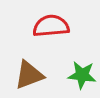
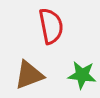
red semicircle: rotated 84 degrees clockwise
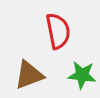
red semicircle: moved 7 px right, 5 px down
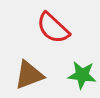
red semicircle: moved 5 px left, 3 px up; rotated 144 degrees clockwise
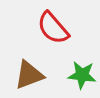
red semicircle: rotated 6 degrees clockwise
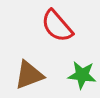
red semicircle: moved 4 px right, 2 px up
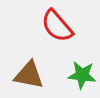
brown triangle: rotated 32 degrees clockwise
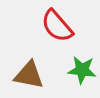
green star: moved 5 px up
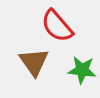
brown triangle: moved 5 px right, 13 px up; rotated 44 degrees clockwise
